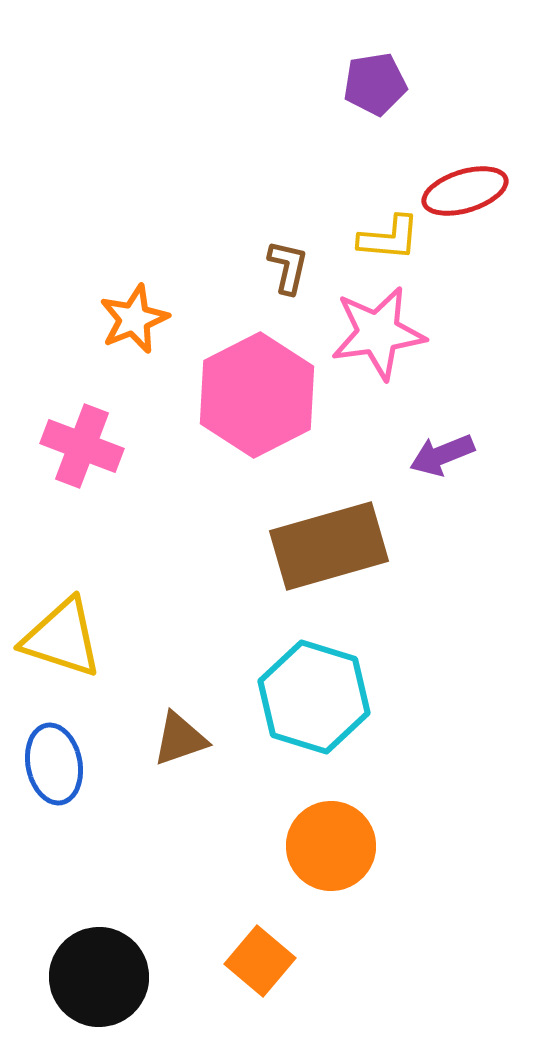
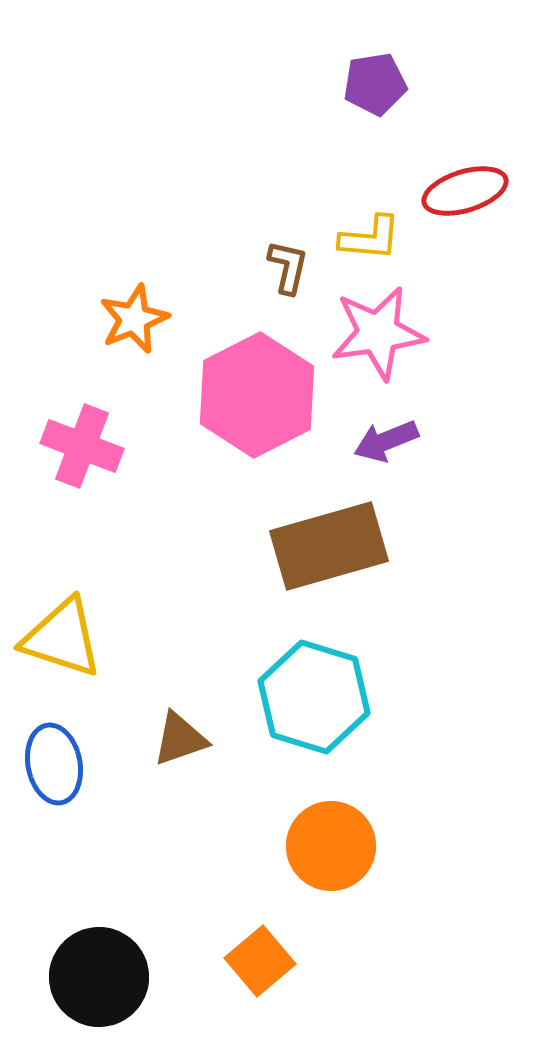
yellow L-shape: moved 19 px left
purple arrow: moved 56 px left, 14 px up
orange square: rotated 10 degrees clockwise
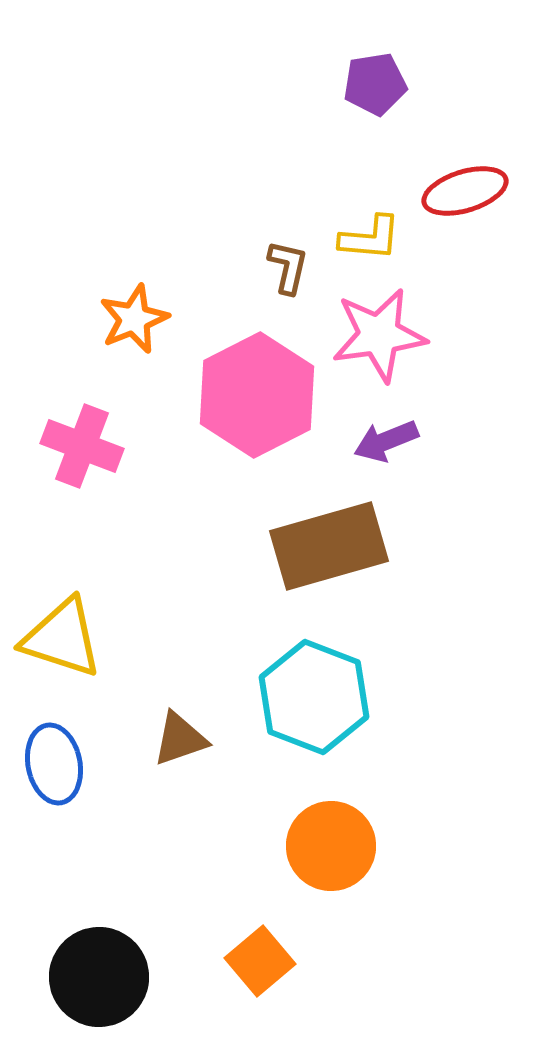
pink star: moved 1 px right, 2 px down
cyan hexagon: rotated 4 degrees clockwise
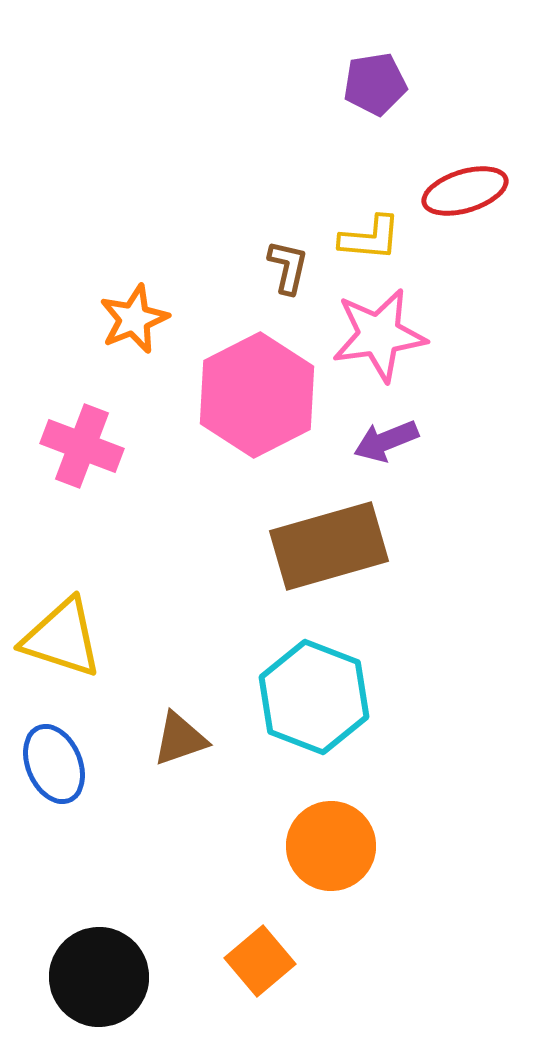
blue ellipse: rotated 12 degrees counterclockwise
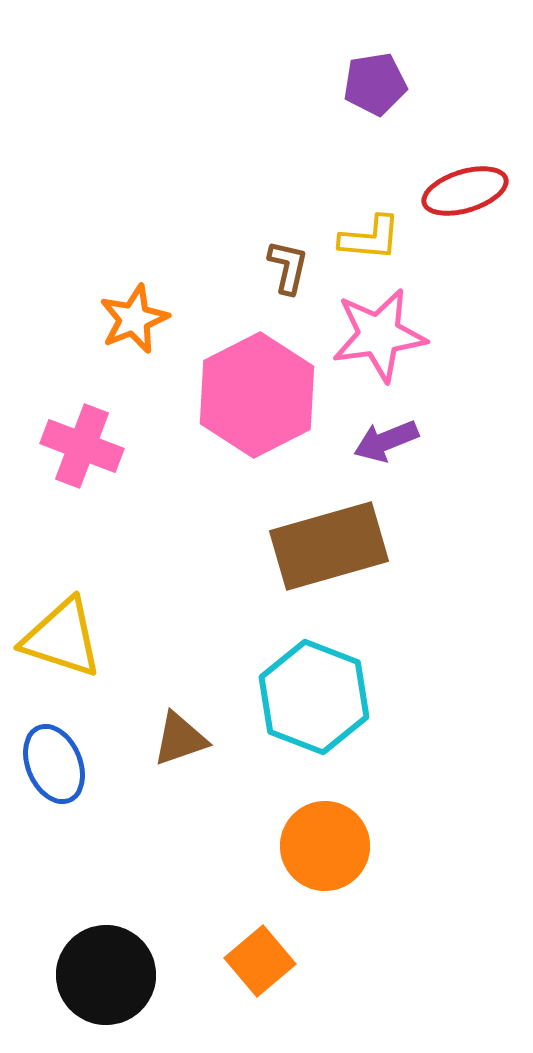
orange circle: moved 6 px left
black circle: moved 7 px right, 2 px up
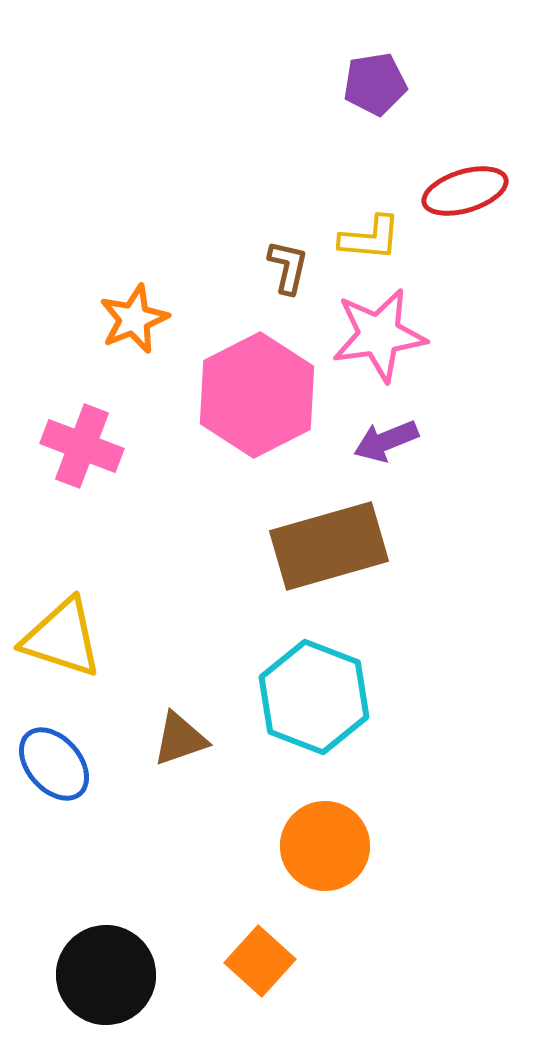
blue ellipse: rotated 18 degrees counterclockwise
orange square: rotated 8 degrees counterclockwise
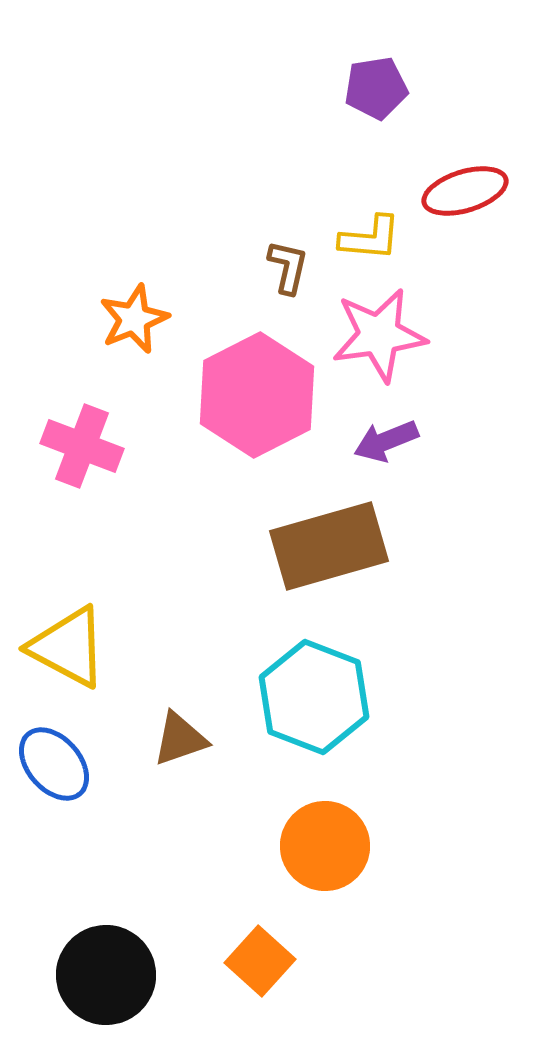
purple pentagon: moved 1 px right, 4 px down
yellow triangle: moved 6 px right, 9 px down; rotated 10 degrees clockwise
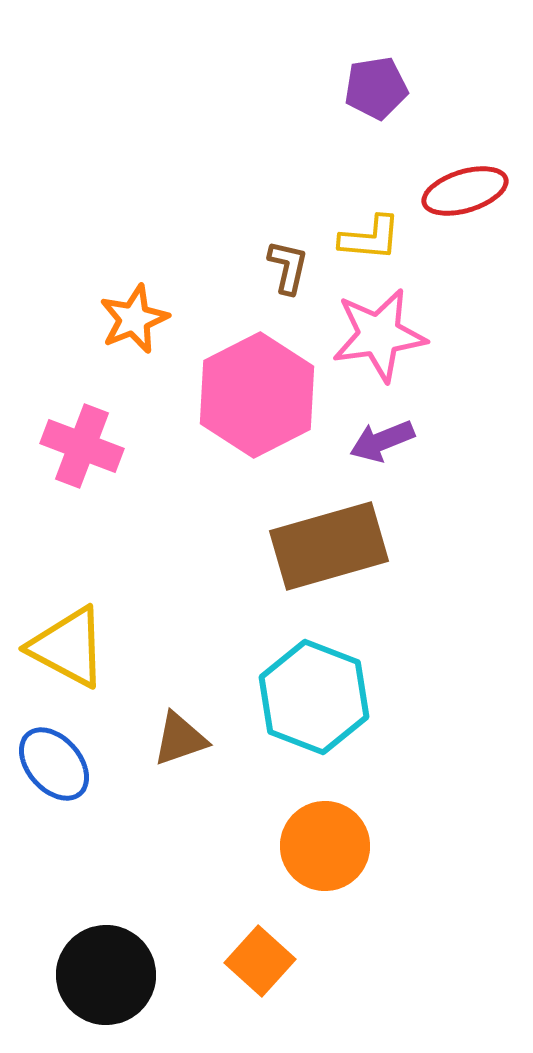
purple arrow: moved 4 px left
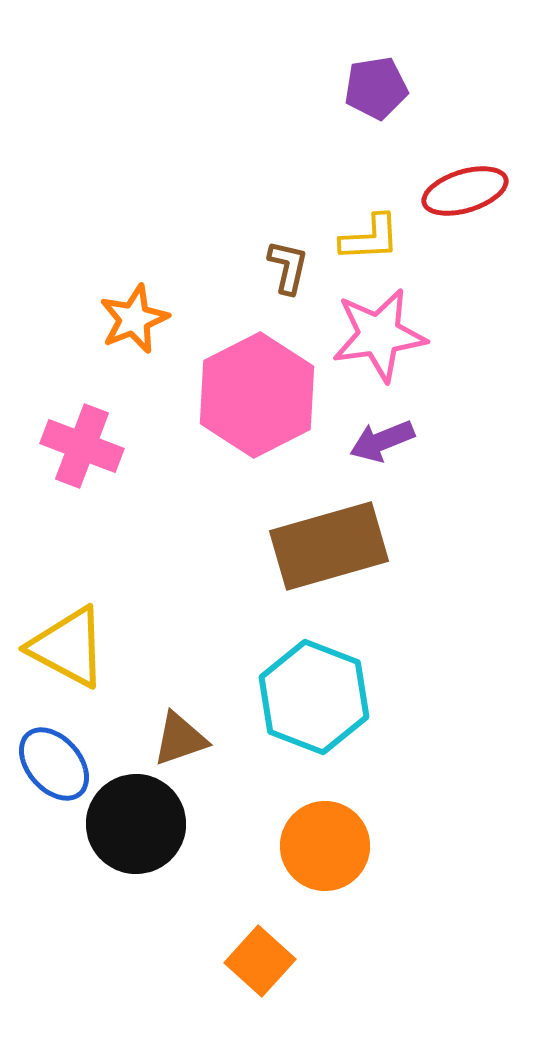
yellow L-shape: rotated 8 degrees counterclockwise
black circle: moved 30 px right, 151 px up
